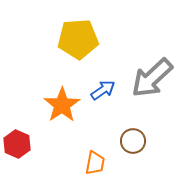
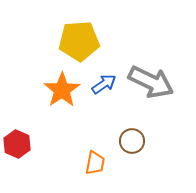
yellow pentagon: moved 1 px right, 2 px down
gray arrow: moved 1 px left, 4 px down; rotated 111 degrees counterclockwise
blue arrow: moved 1 px right, 6 px up
orange star: moved 15 px up
brown circle: moved 1 px left
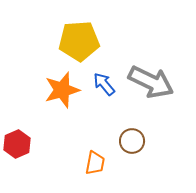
blue arrow: rotated 95 degrees counterclockwise
orange star: rotated 18 degrees clockwise
red hexagon: rotated 12 degrees clockwise
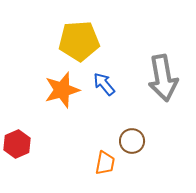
gray arrow: moved 12 px right, 4 px up; rotated 54 degrees clockwise
orange trapezoid: moved 10 px right
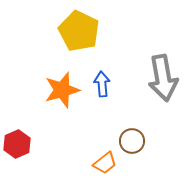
yellow pentagon: moved 10 px up; rotated 30 degrees clockwise
blue arrow: moved 2 px left; rotated 35 degrees clockwise
orange trapezoid: rotated 40 degrees clockwise
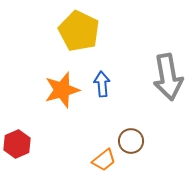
gray arrow: moved 5 px right, 1 px up
brown circle: moved 1 px left
orange trapezoid: moved 1 px left, 3 px up
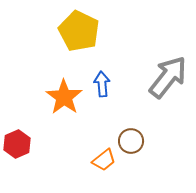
gray arrow: rotated 132 degrees counterclockwise
orange star: moved 2 px right, 7 px down; rotated 21 degrees counterclockwise
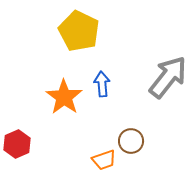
orange trapezoid: rotated 20 degrees clockwise
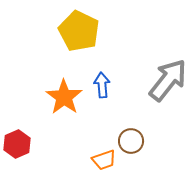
gray arrow: moved 3 px down
blue arrow: moved 1 px down
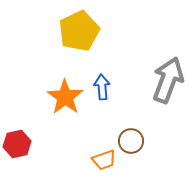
yellow pentagon: rotated 21 degrees clockwise
gray arrow: rotated 18 degrees counterclockwise
blue arrow: moved 2 px down
orange star: moved 1 px right
red hexagon: rotated 12 degrees clockwise
